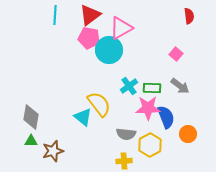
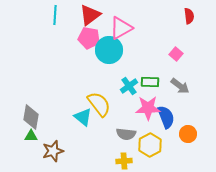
green rectangle: moved 2 px left, 6 px up
green triangle: moved 5 px up
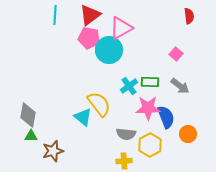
gray diamond: moved 3 px left, 2 px up
